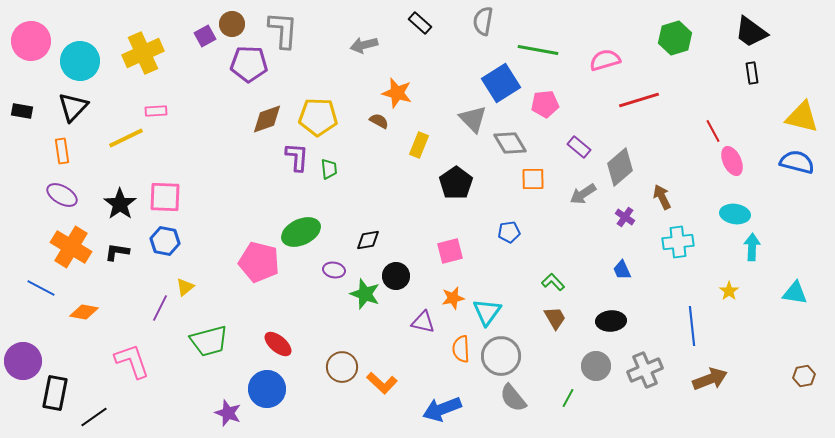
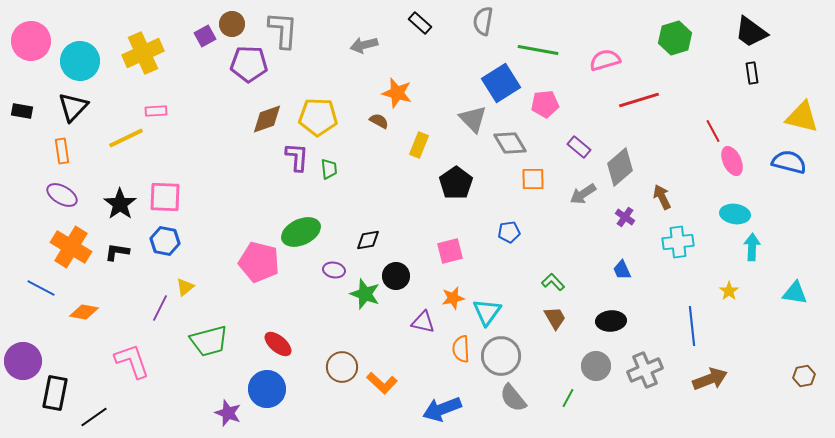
blue semicircle at (797, 162): moved 8 px left
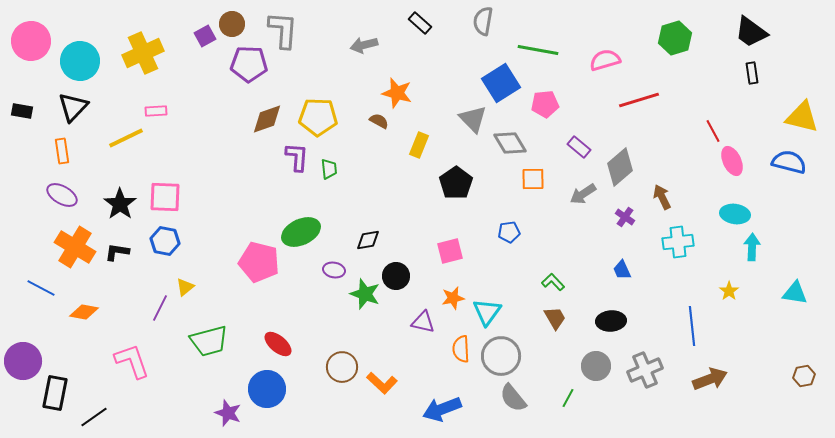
orange cross at (71, 247): moved 4 px right
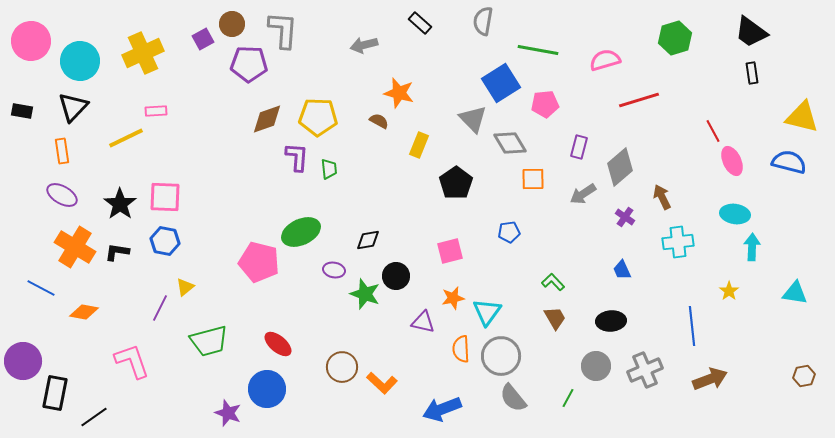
purple square at (205, 36): moved 2 px left, 3 px down
orange star at (397, 93): moved 2 px right
purple rectangle at (579, 147): rotated 65 degrees clockwise
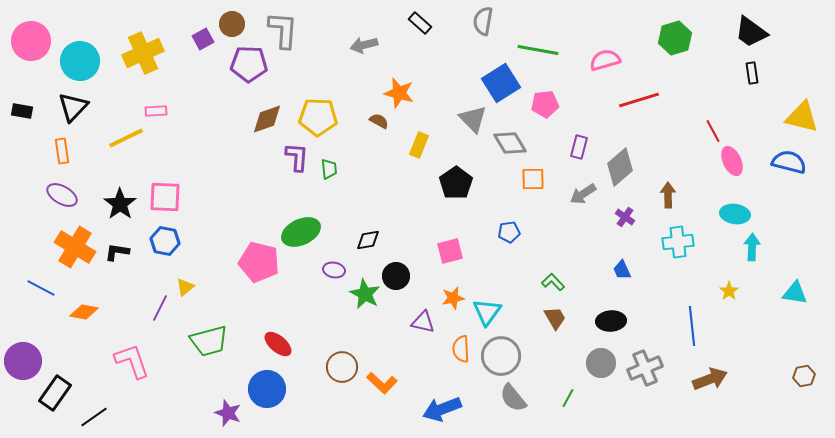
brown arrow at (662, 197): moved 6 px right, 2 px up; rotated 25 degrees clockwise
green star at (365, 294): rotated 8 degrees clockwise
gray circle at (596, 366): moved 5 px right, 3 px up
gray cross at (645, 370): moved 2 px up
black rectangle at (55, 393): rotated 24 degrees clockwise
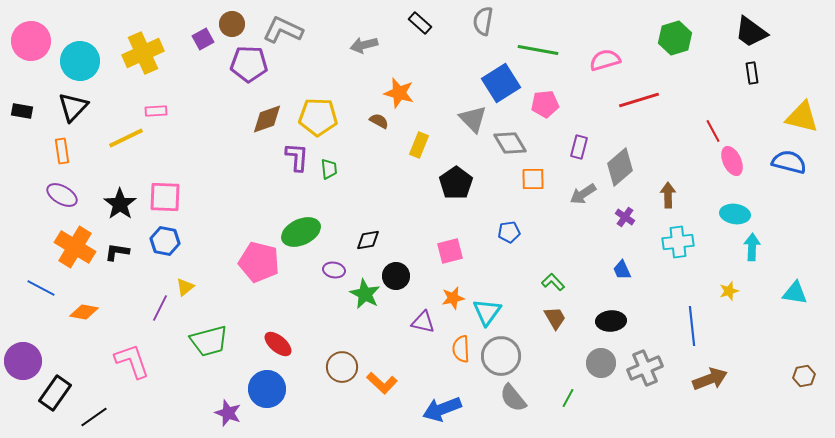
gray L-shape at (283, 30): rotated 69 degrees counterclockwise
yellow star at (729, 291): rotated 18 degrees clockwise
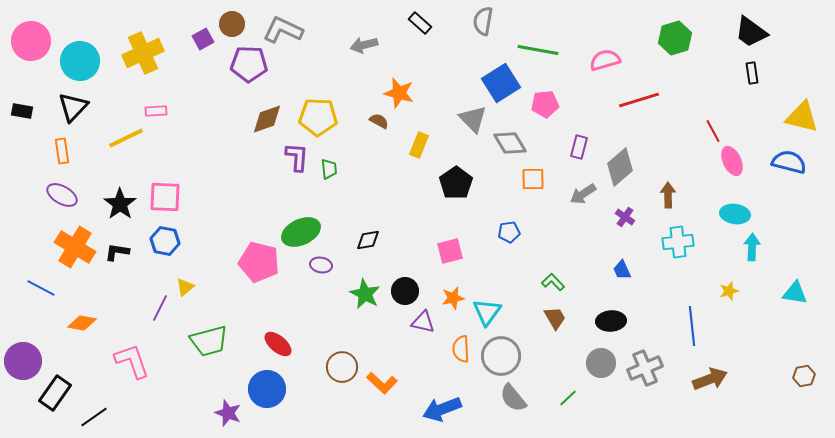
purple ellipse at (334, 270): moved 13 px left, 5 px up
black circle at (396, 276): moved 9 px right, 15 px down
orange diamond at (84, 312): moved 2 px left, 11 px down
green line at (568, 398): rotated 18 degrees clockwise
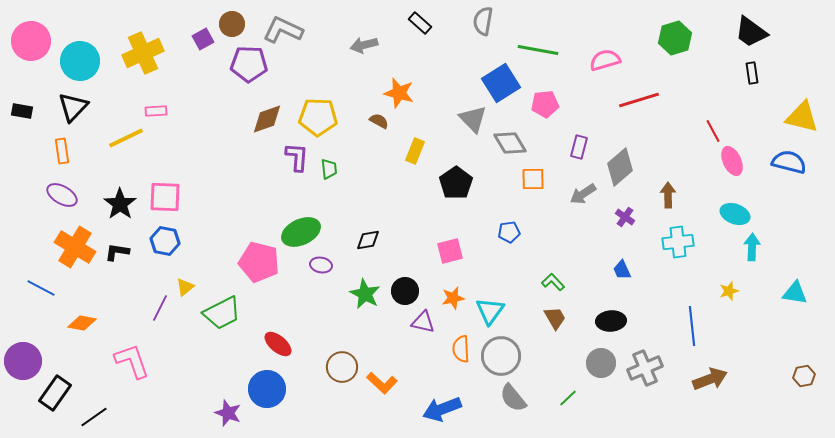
yellow rectangle at (419, 145): moved 4 px left, 6 px down
cyan ellipse at (735, 214): rotated 12 degrees clockwise
cyan triangle at (487, 312): moved 3 px right, 1 px up
green trapezoid at (209, 341): moved 13 px right, 28 px up; rotated 12 degrees counterclockwise
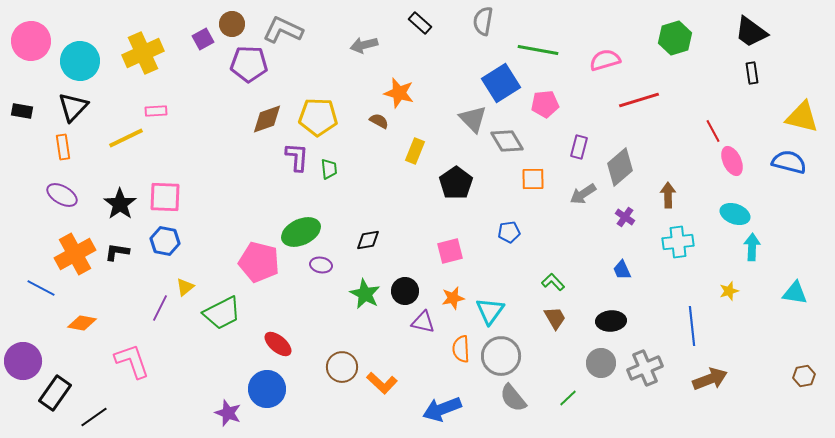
gray diamond at (510, 143): moved 3 px left, 2 px up
orange rectangle at (62, 151): moved 1 px right, 4 px up
orange cross at (75, 247): moved 7 px down; rotated 30 degrees clockwise
